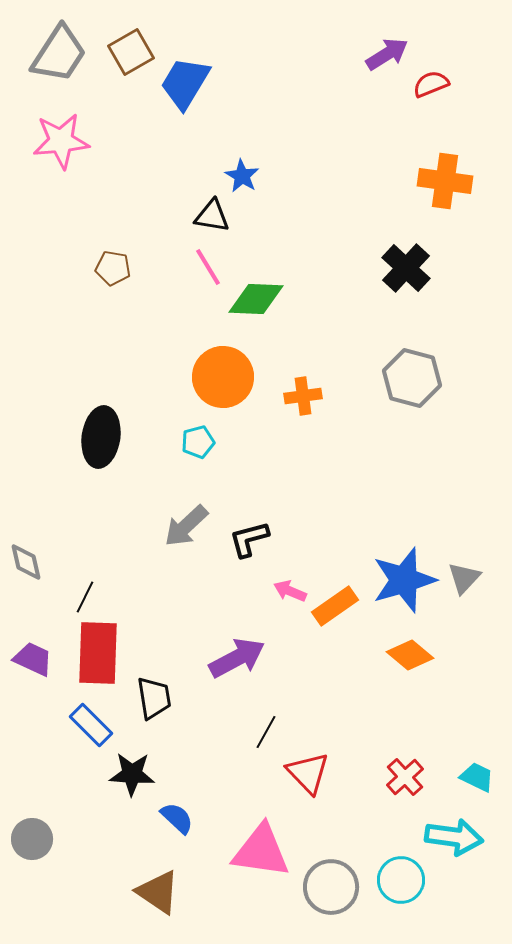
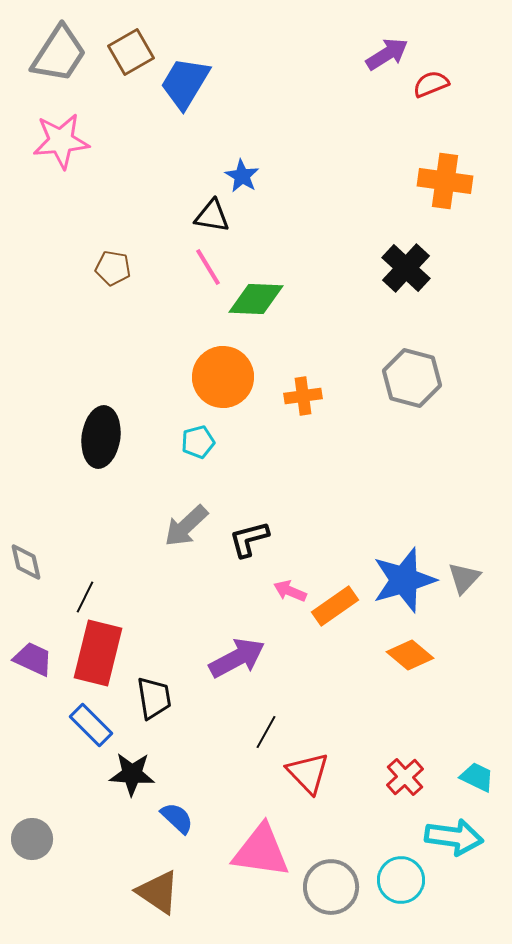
red rectangle at (98, 653): rotated 12 degrees clockwise
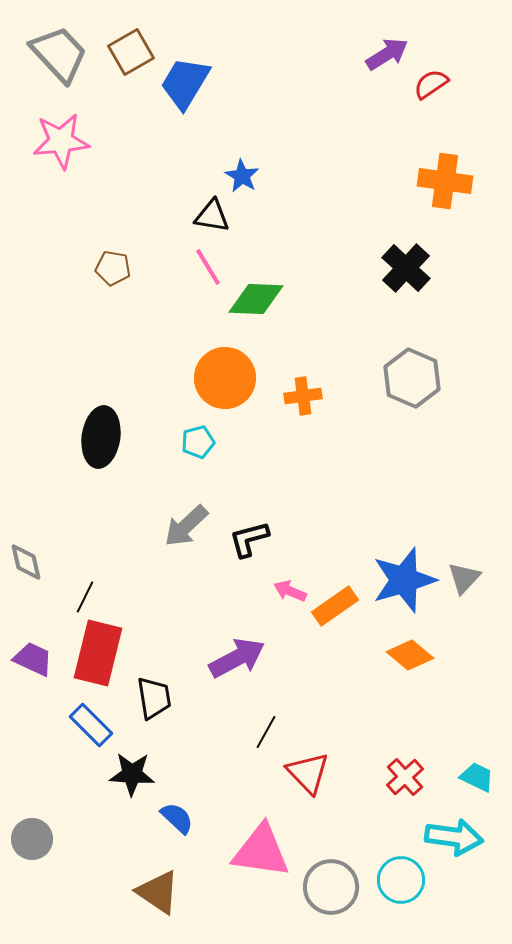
gray trapezoid at (59, 54): rotated 76 degrees counterclockwise
red semicircle at (431, 84): rotated 12 degrees counterclockwise
orange circle at (223, 377): moved 2 px right, 1 px down
gray hexagon at (412, 378): rotated 8 degrees clockwise
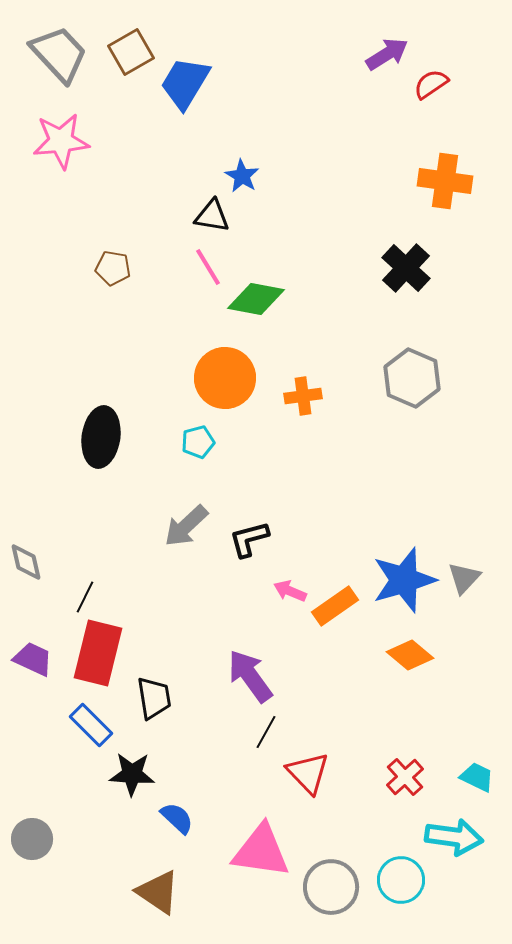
green diamond at (256, 299): rotated 8 degrees clockwise
purple arrow at (237, 658): moved 13 px right, 18 px down; rotated 98 degrees counterclockwise
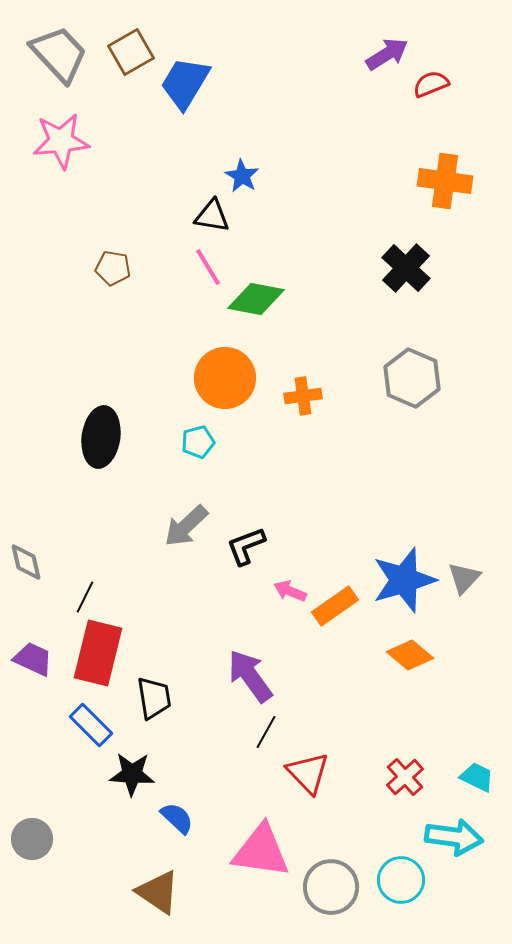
red semicircle at (431, 84): rotated 12 degrees clockwise
black L-shape at (249, 539): moved 3 px left, 7 px down; rotated 6 degrees counterclockwise
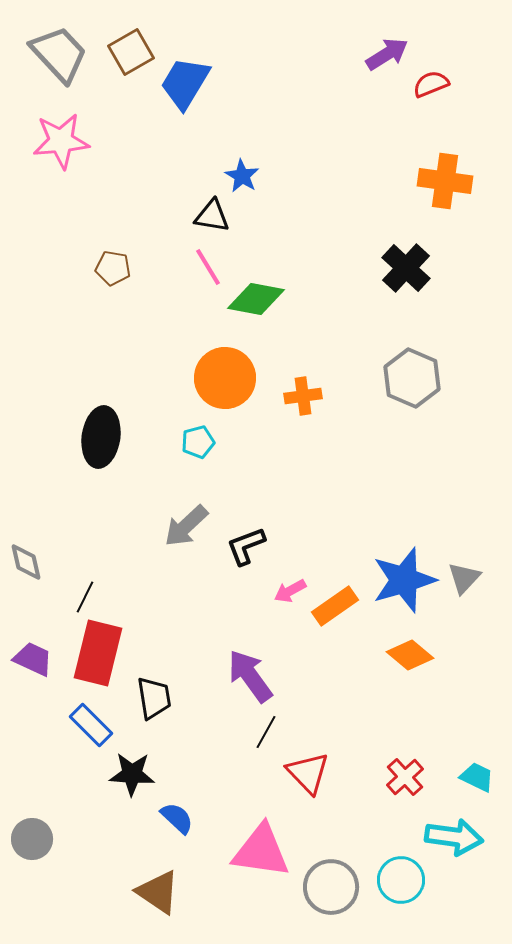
pink arrow at (290, 591): rotated 52 degrees counterclockwise
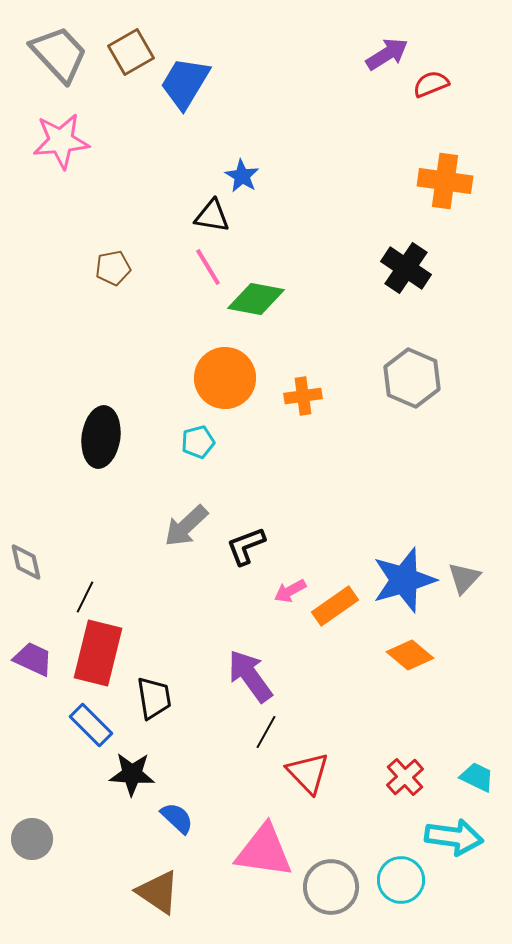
brown pentagon at (113, 268): rotated 20 degrees counterclockwise
black cross at (406, 268): rotated 9 degrees counterclockwise
pink triangle at (261, 851): moved 3 px right
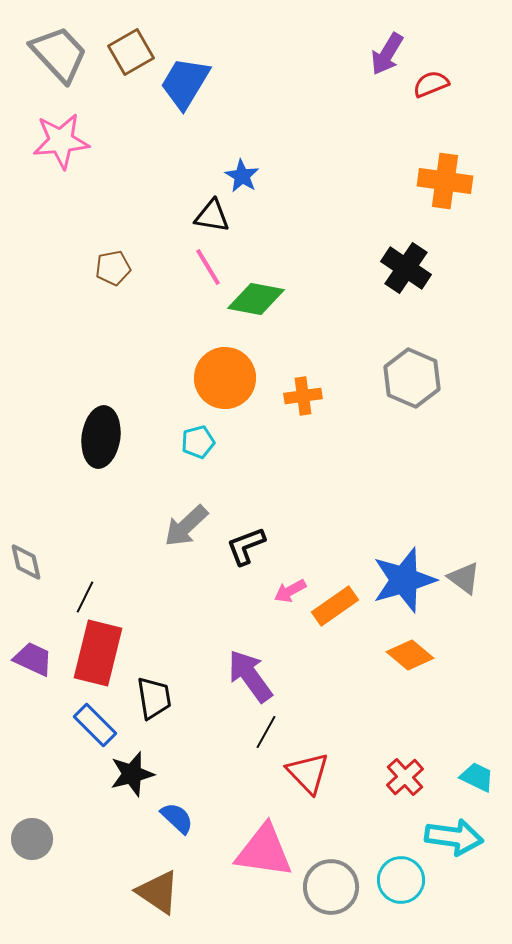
purple arrow at (387, 54): rotated 153 degrees clockwise
gray triangle at (464, 578): rotated 36 degrees counterclockwise
blue rectangle at (91, 725): moved 4 px right
black star at (132, 774): rotated 18 degrees counterclockwise
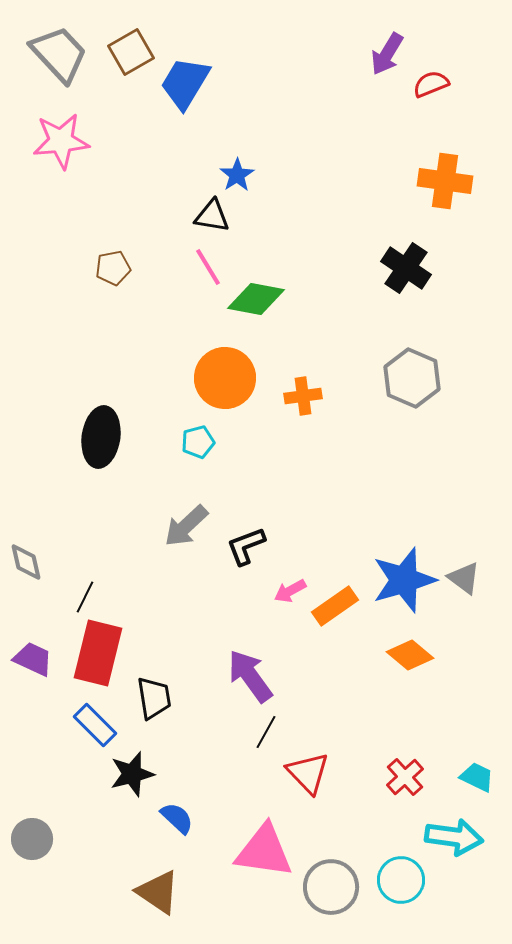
blue star at (242, 176): moved 5 px left, 1 px up; rotated 8 degrees clockwise
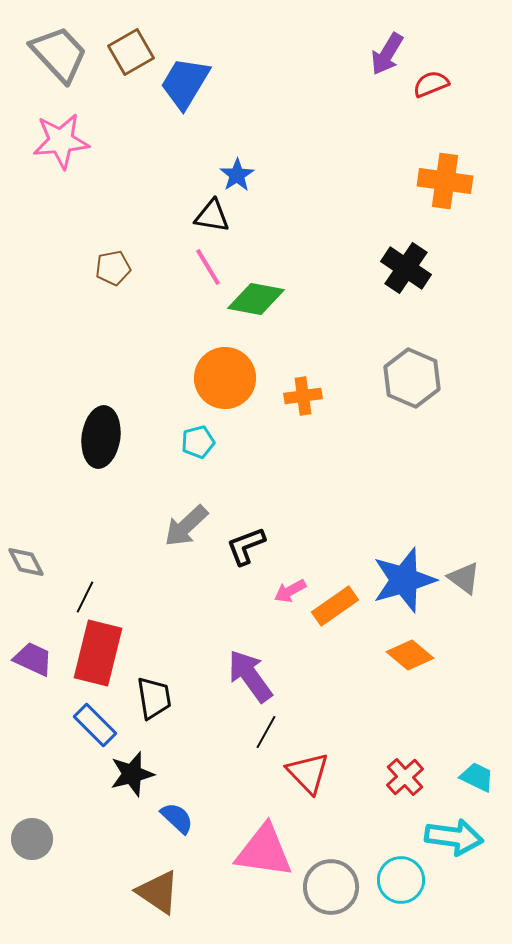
gray diamond at (26, 562): rotated 15 degrees counterclockwise
